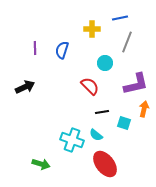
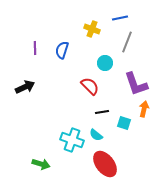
yellow cross: rotated 21 degrees clockwise
purple L-shape: rotated 84 degrees clockwise
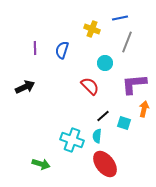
purple L-shape: moved 2 px left; rotated 104 degrees clockwise
black line: moved 1 px right, 4 px down; rotated 32 degrees counterclockwise
cyan semicircle: moved 1 px right, 1 px down; rotated 56 degrees clockwise
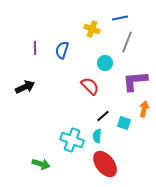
purple L-shape: moved 1 px right, 3 px up
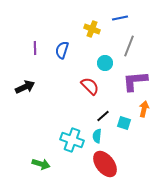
gray line: moved 2 px right, 4 px down
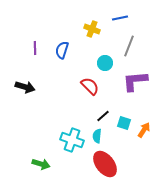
black arrow: rotated 42 degrees clockwise
orange arrow: moved 21 px down; rotated 21 degrees clockwise
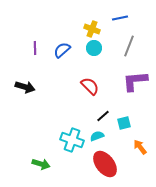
blue semicircle: rotated 30 degrees clockwise
cyan circle: moved 11 px left, 15 px up
cyan square: rotated 32 degrees counterclockwise
orange arrow: moved 4 px left, 17 px down; rotated 70 degrees counterclockwise
cyan semicircle: rotated 64 degrees clockwise
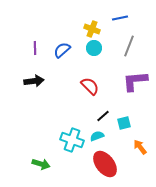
black arrow: moved 9 px right, 6 px up; rotated 24 degrees counterclockwise
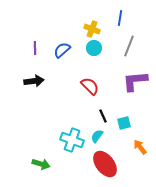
blue line: rotated 70 degrees counterclockwise
black line: rotated 72 degrees counterclockwise
cyan semicircle: rotated 32 degrees counterclockwise
